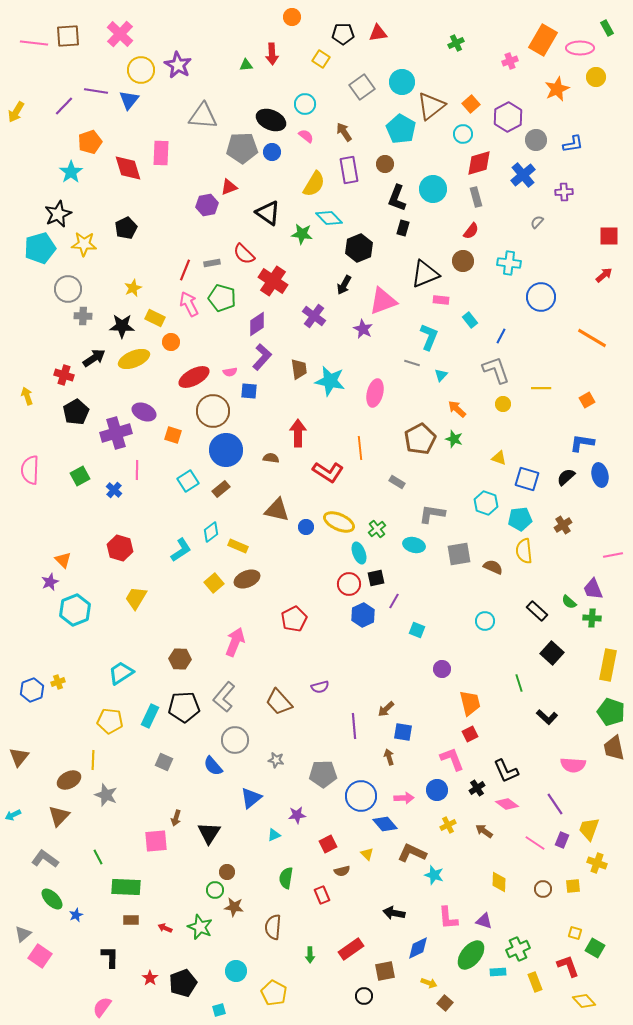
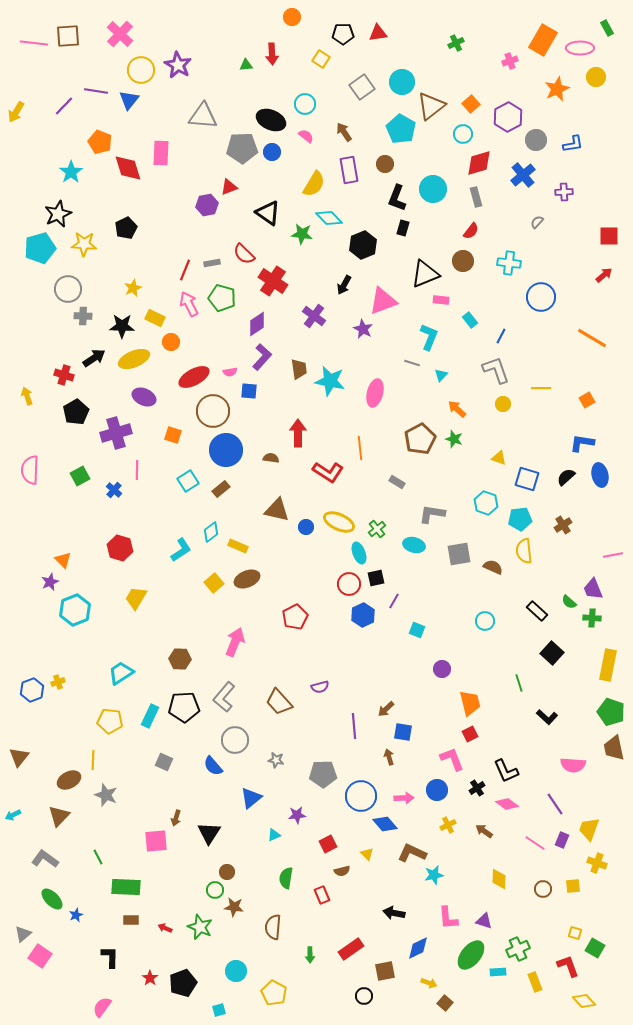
orange pentagon at (90, 142): moved 10 px right; rotated 30 degrees counterclockwise
black hexagon at (359, 248): moved 4 px right, 3 px up
purple ellipse at (144, 412): moved 15 px up
red pentagon at (294, 619): moved 1 px right, 2 px up
cyan star at (434, 875): rotated 30 degrees counterclockwise
yellow diamond at (499, 882): moved 3 px up
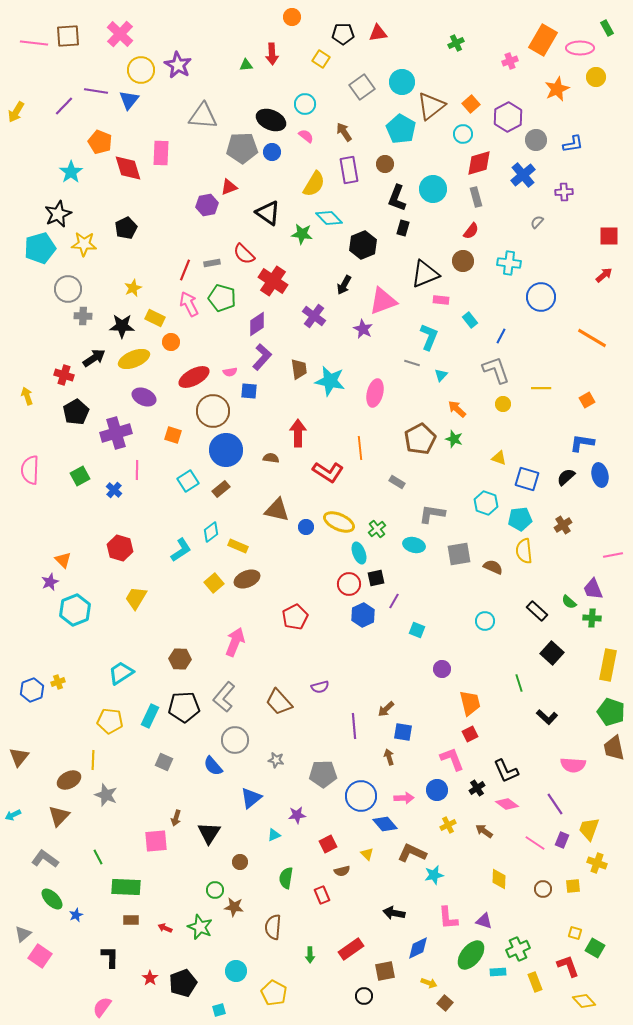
brown circle at (227, 872): moved 13 px right, 10 px up
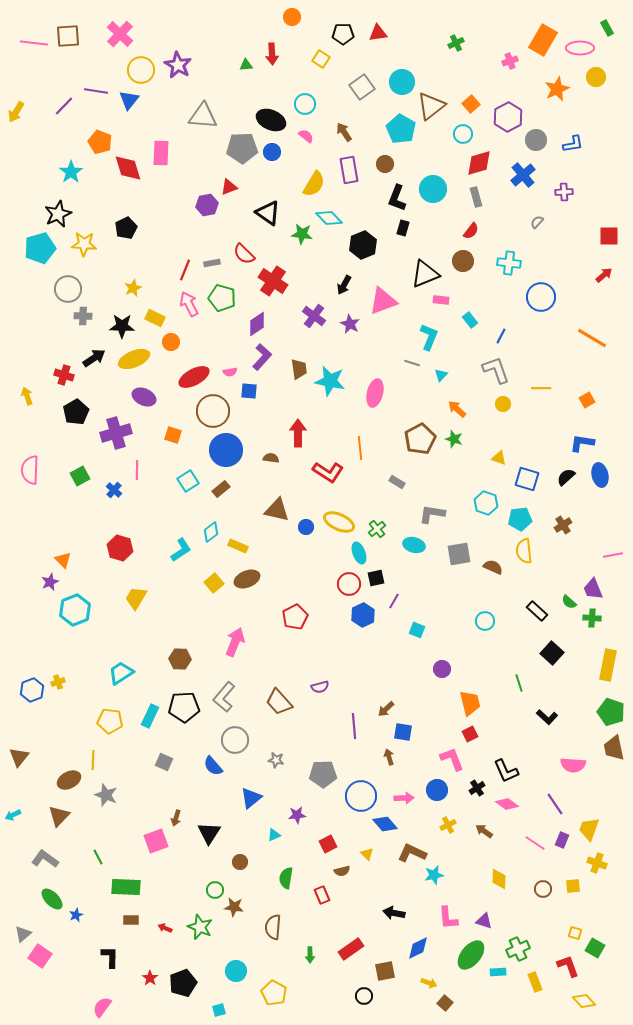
purple star at (363, 329): moved 13 px left, 5 px up
pink square at (156, 841): rotated 15 degrees counterclockwise
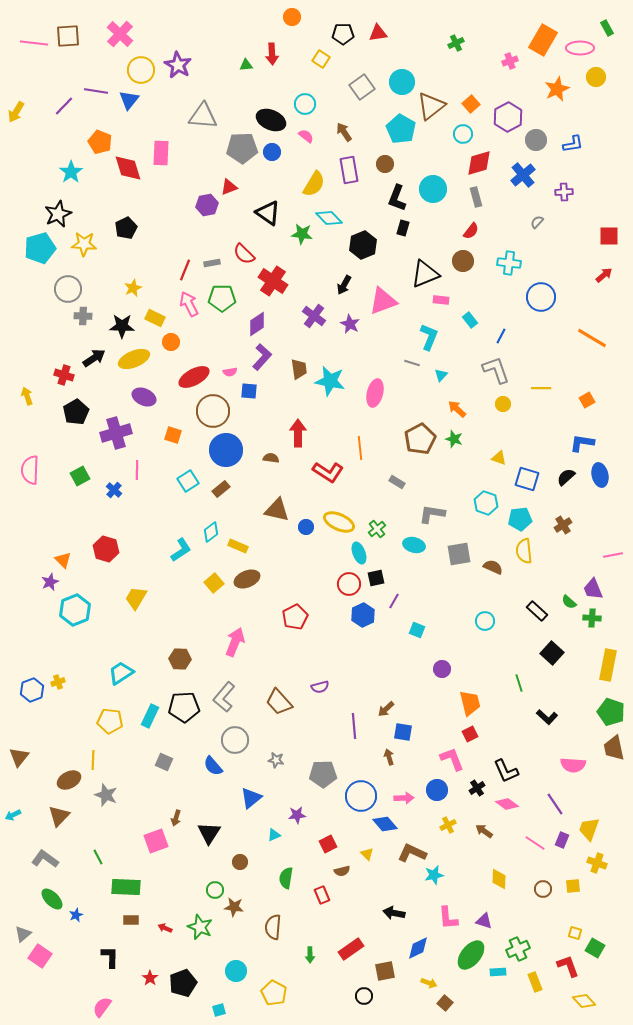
green pentagon at (222, 298): rotated 16 degrees counterclockwise
red hexagon at (120, 548): moved 14 px left, 1 px down
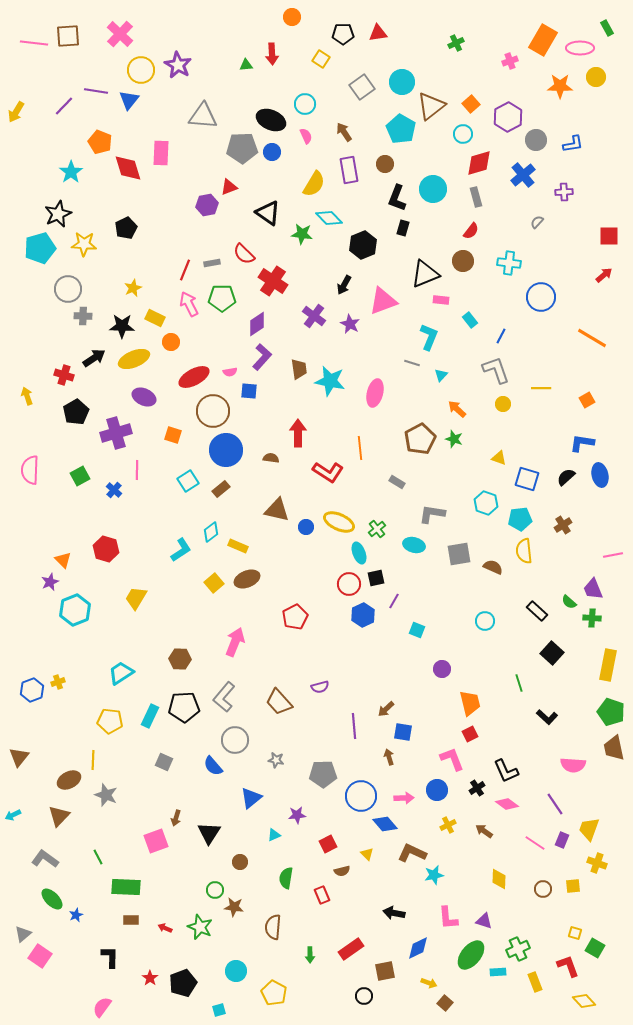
orange star at (557, 89): moved 3 px right, 3 px up; rotated 25 degrees clockwise
pink semicircle at (306, 136): rotated 28 degrees clockwise
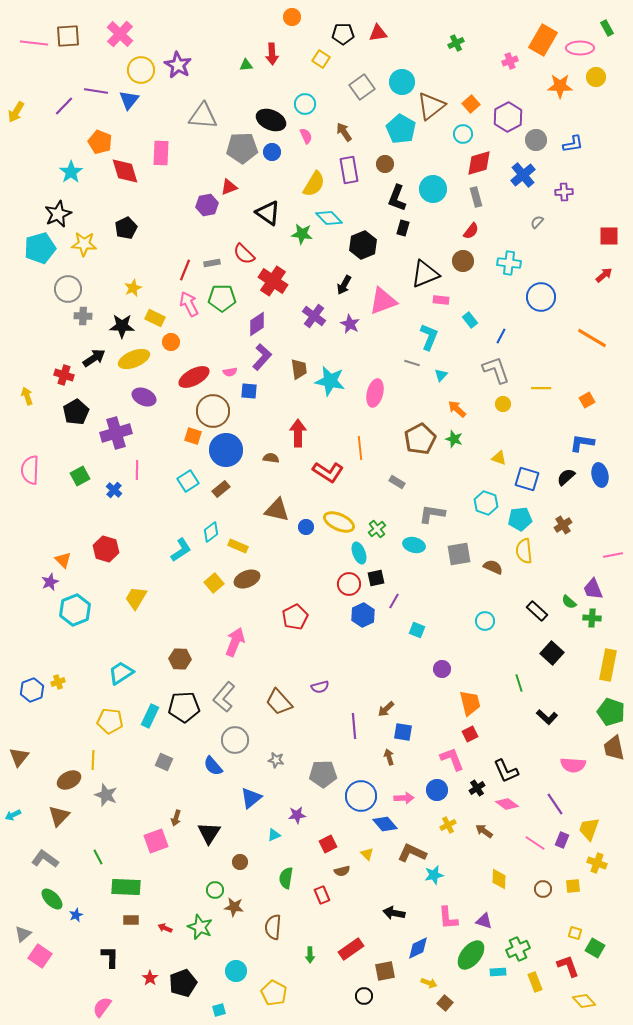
red diamond at (128, 168): moved 3 px left, 3 px down
orange square at (173, 435): moved 20 px right, 1 px down
